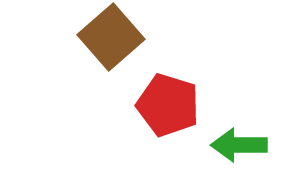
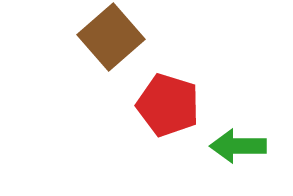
green arrow: moved 1 px left, 1 px down
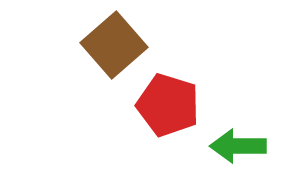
brown square: moved 3 px right, 8 px down
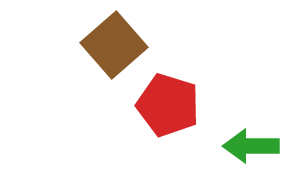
green arrow: moved 13 px right
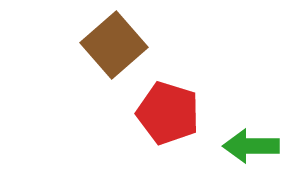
red pentagon: moved 8 px down
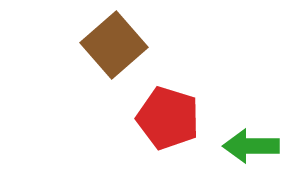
red pentagon: moved 5 px down
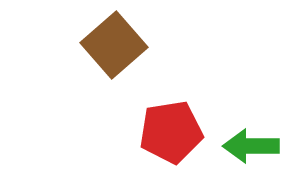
red pentagon: moved 3 px right, 14 px down; rotated 26 degrees counterclockwise
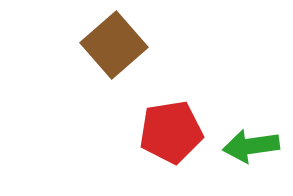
green arrow: rotated 8 degrees counterclockwise
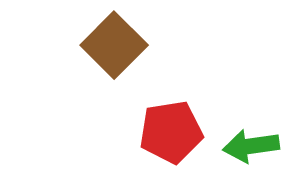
brown square: rotated 4 degrees counterclockwise
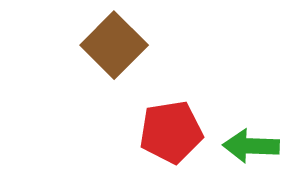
green arrow: rotated 10 degrees clockwise
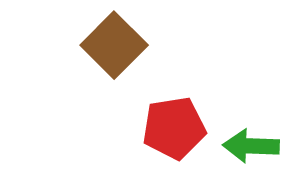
red pentagon: moved 3 px right, 4 px up
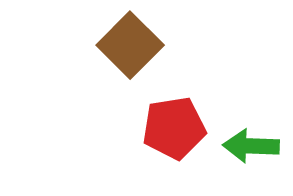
brown square: moved 16 px right
